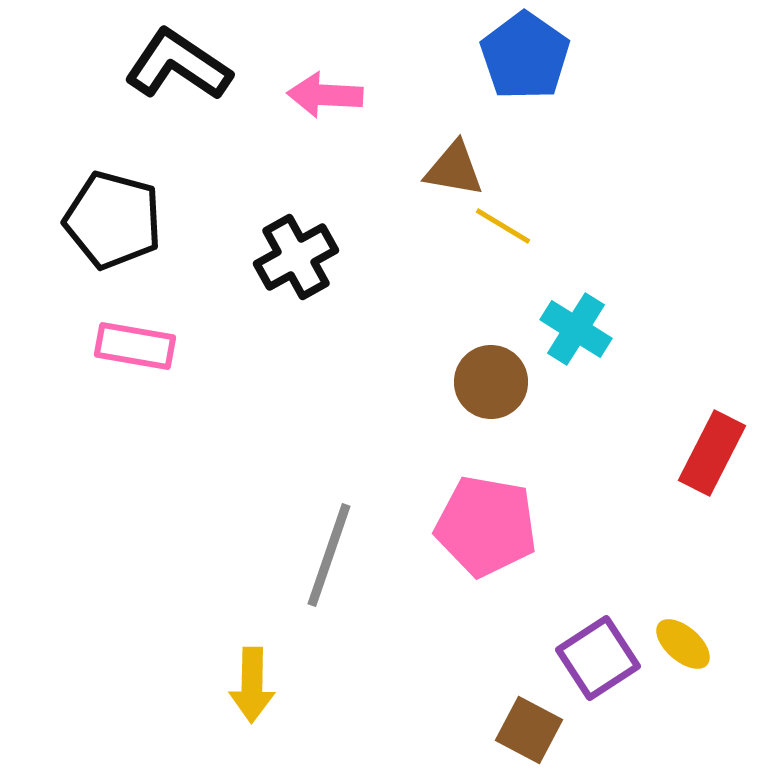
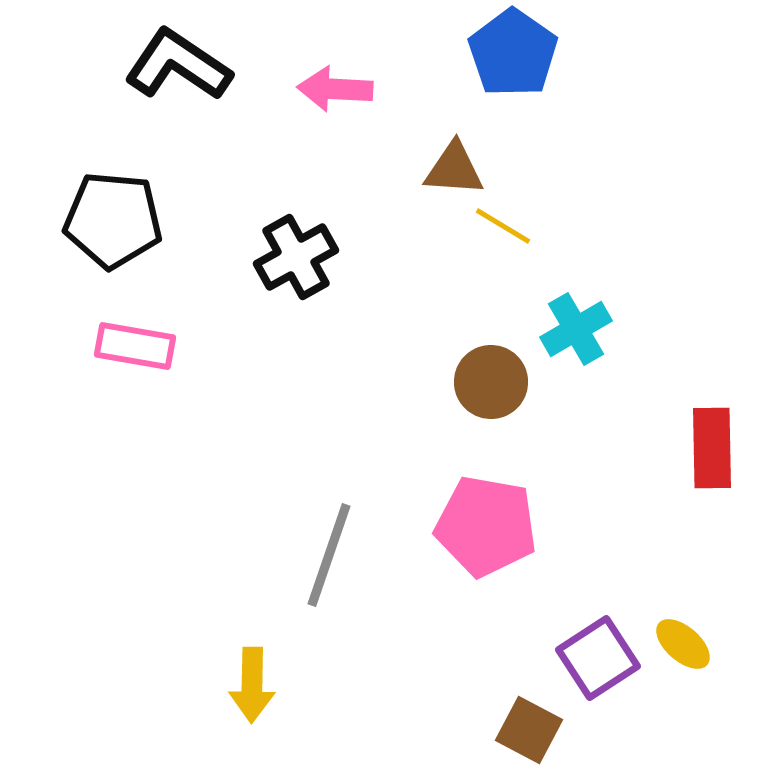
blue pentagon: moved 12 px left, 3 px up
pink arrow: moved 10 px right, 6 px up
brown triangle: rotated 6 degrees counterclockwise
black pentagon: rotated 10 degrees counterclockwise
cyan cross: rotated 28 degrees clockwise
red rectangle: moved 5 px up; rotated 28 degrees counterclockwise
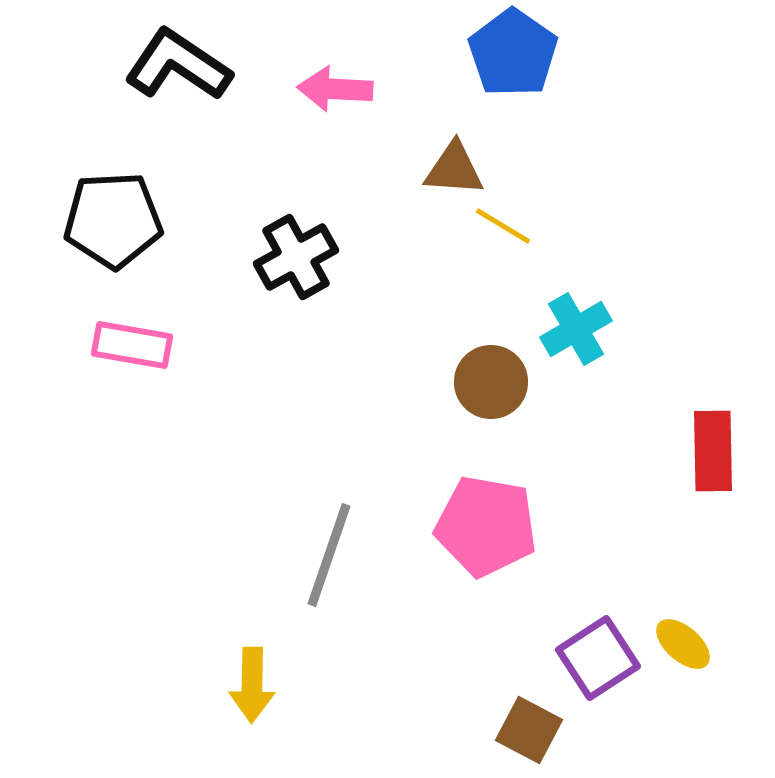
black pentagon: rotated 8 degrees counterclockwise
pink rectangle: moved 3 px left, 1 px up
red rectangle: moved 1 px right, 3 px down
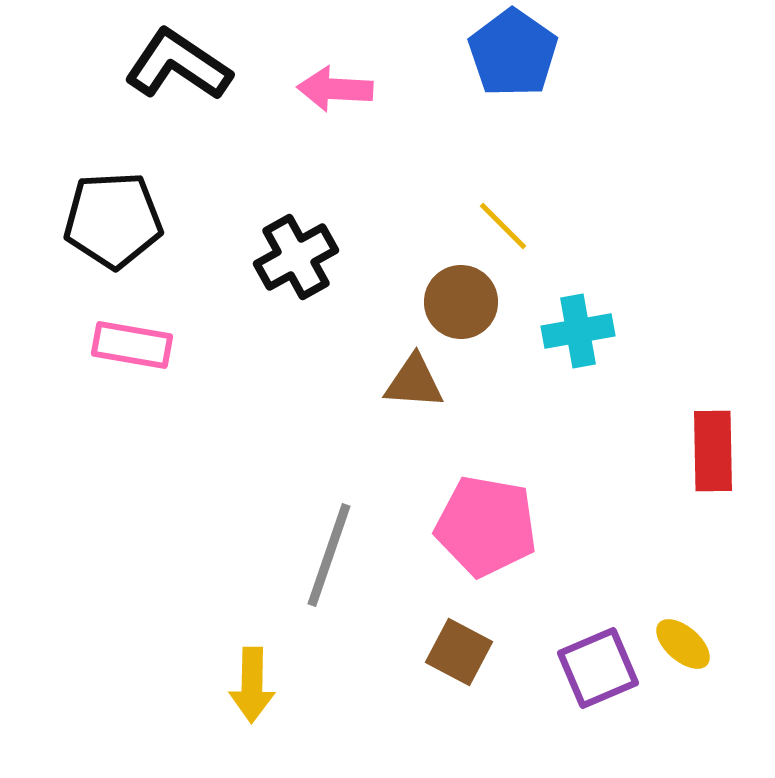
brown triangle: moved 40 px left, 213 px down
yellow line: rotated 14 degrees clockwise
cyan cross: moved 2 px right, 2 px down; rotated 20 degrees clockwise
brown circle: moved 30 px left, 80 px up
purple square: moved 10 px down; rotated 10 degrees clockwise
brown square: moved 70 px left, 78 px up
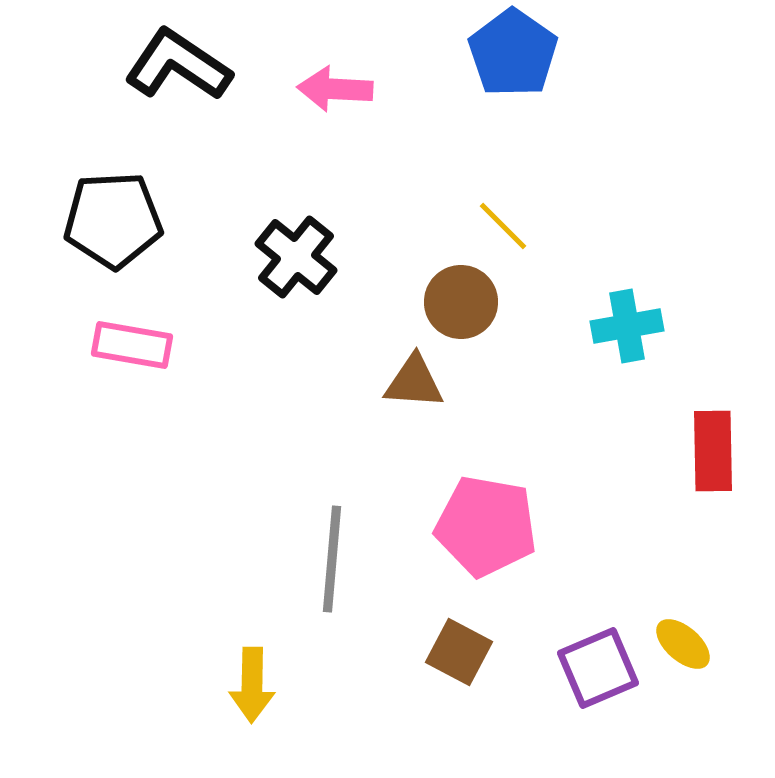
black cross: rotated 22 degrees counterclockwise
cyan cross: moved 49 px right, 5 px up
gray line: moved 3 px right, 4 px down; rotated 14 degrees counterclockwise
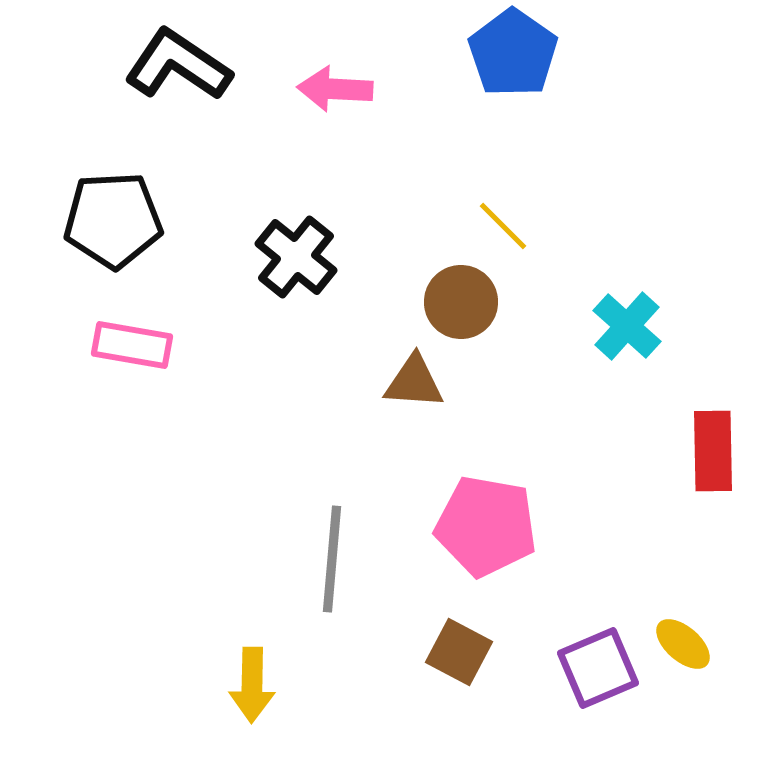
cyan cross: rotated 38 degrees counterclockwise
